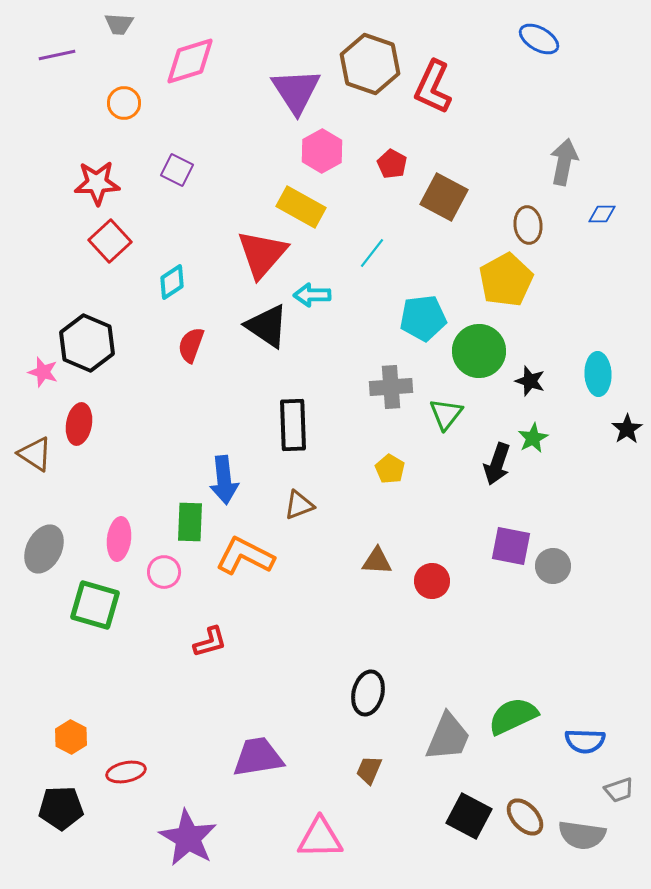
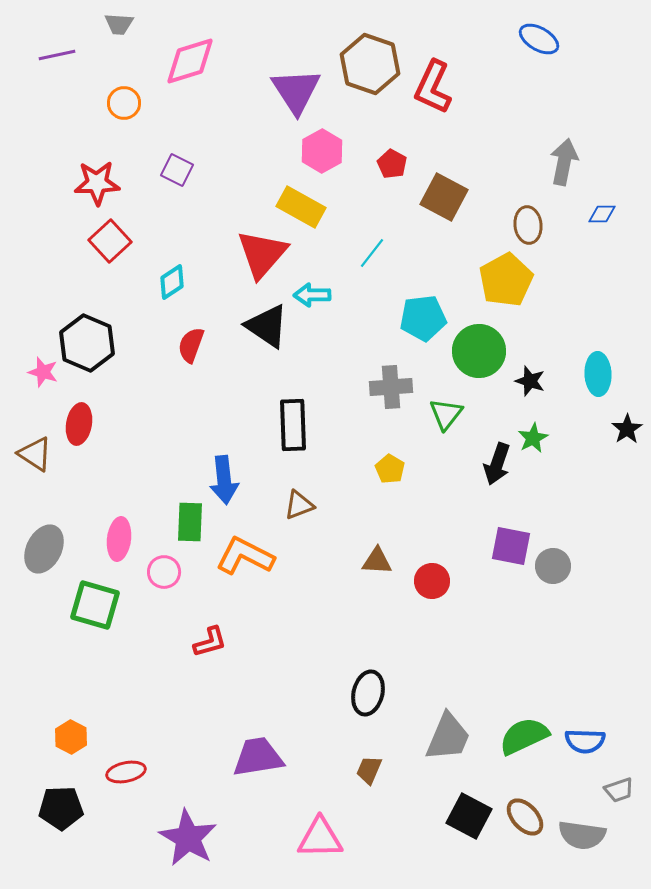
green semicircle at (513, 716): moved 11 px right, 20 px down
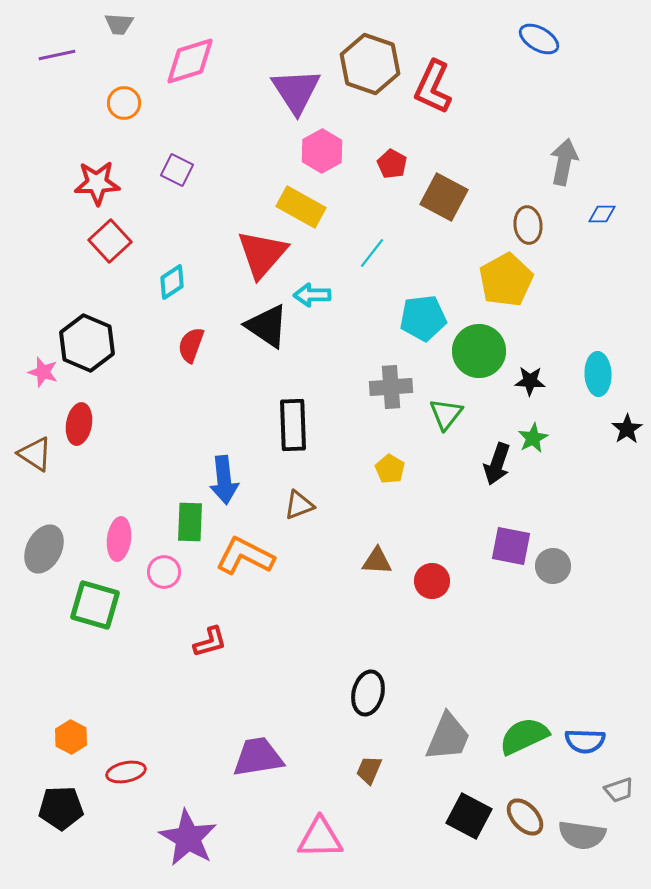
black star at (530, 381): rotated 16 degrees counterclockwise
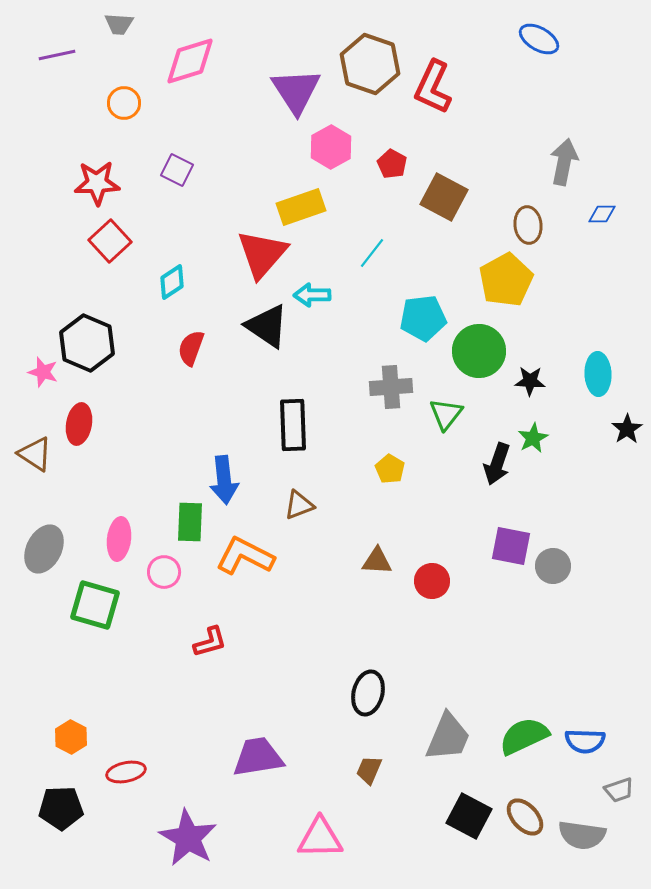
pink hexagon at (322, 151): moved 9 px right, 4 px up
yellow rectangle at (301, 207): rotated 48 degrees counterclockwise
red semicircle at (191, 345): moved 3 px down
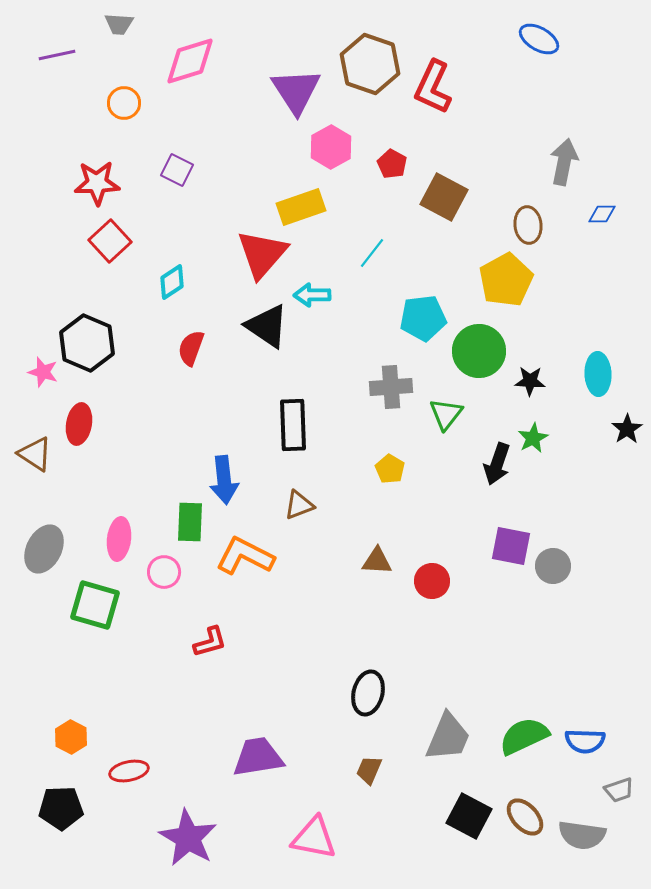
red ellipse at (126, 772): moved 3 px right, 1 px up
pink triangle at (320, 838): moved 6 px left; rotated 12 degrees clockwise
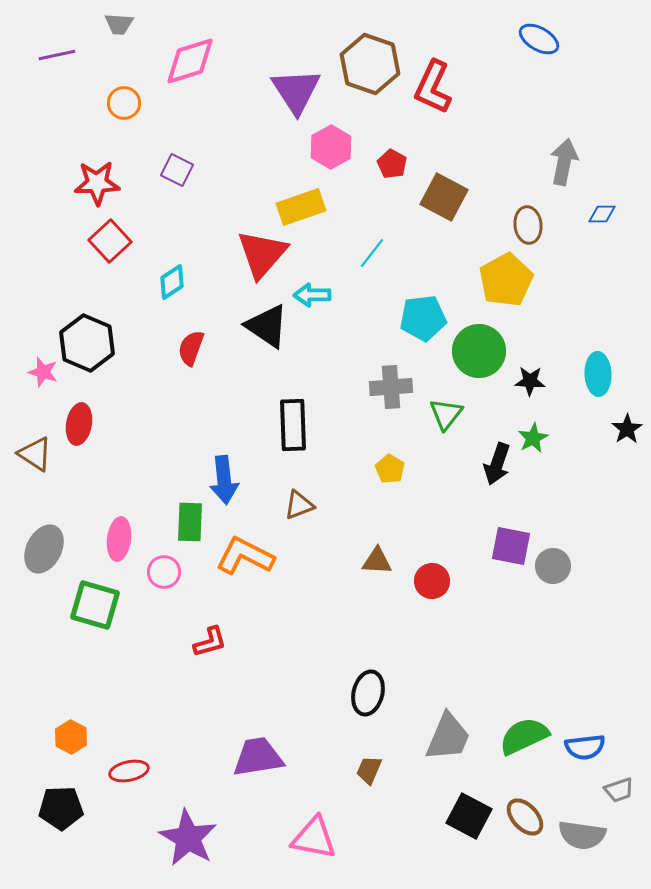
blue semicircle at (585, 741): moved 6 px down; rotated 9 degrees counterclockwise
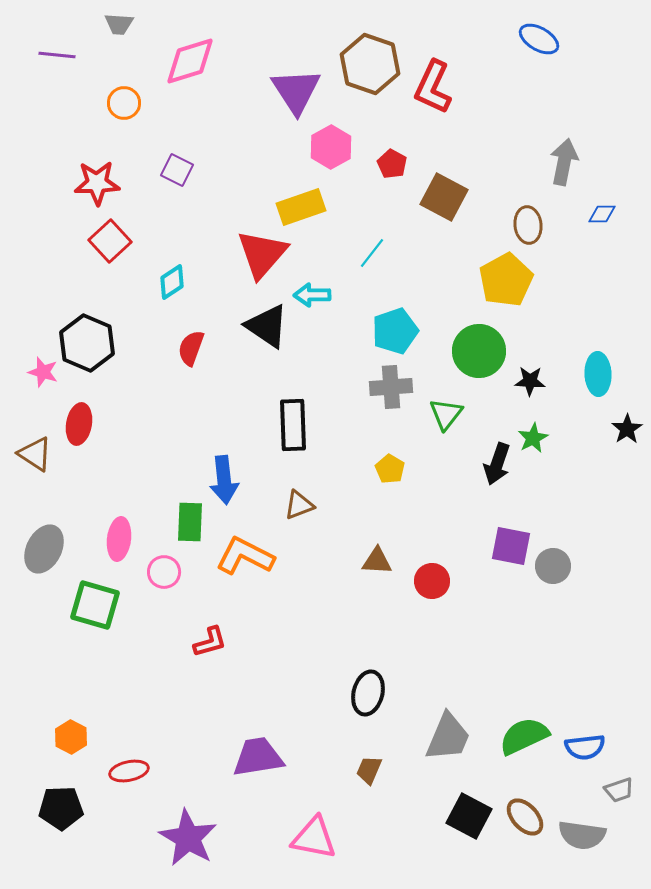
purple line at (57, 55): rotated 18 degrees clockwise
cyan pentagon at (423, 318): moved 28 px left, 13 px down; rotated 12 degrees counterclockwise
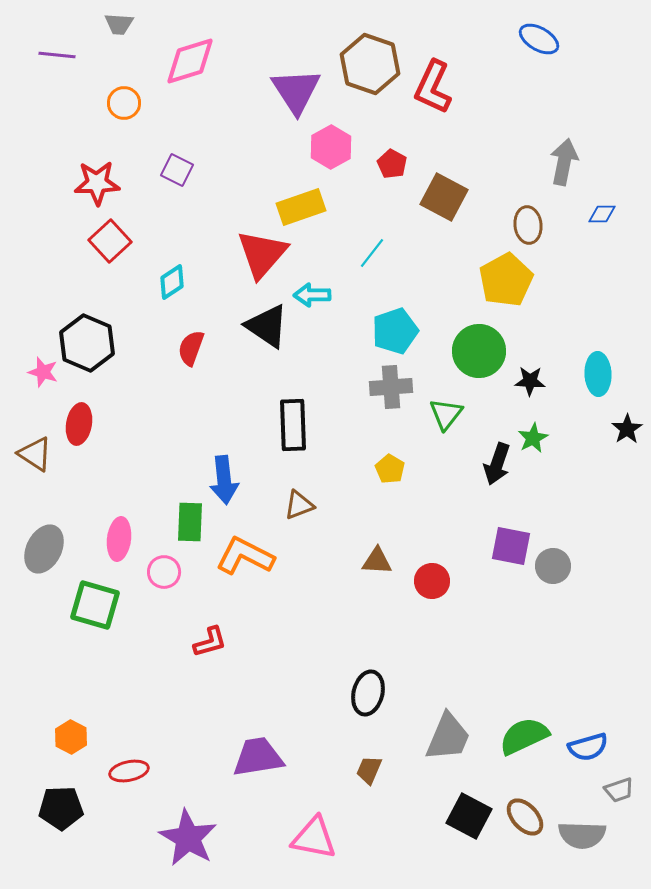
blue semicircle at (585, 747): moved 3 px right; rotated 9 degrees counterclockwise
gray semicircle at (582, 835): rotated 6 degrees counterclockwise
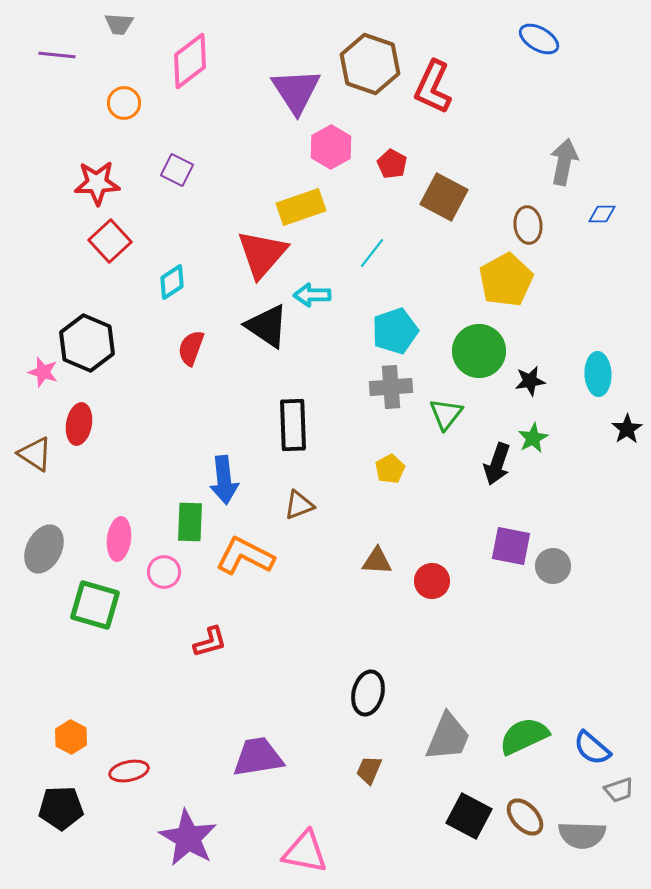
pink diamond at (190, 61): rotated 20 degrees counterclockwise
black star at (530, 381): rotated 12 degrees counterclockwise
yellow pentagon at (390, 469): rotated 12 degrees clockwise
blue semicircle at (588, 747): moved 4 px right, 1 px down; rotated 57 degrees clockwise
pink triangle at (314, 838): moved 9 px left, 14 px down
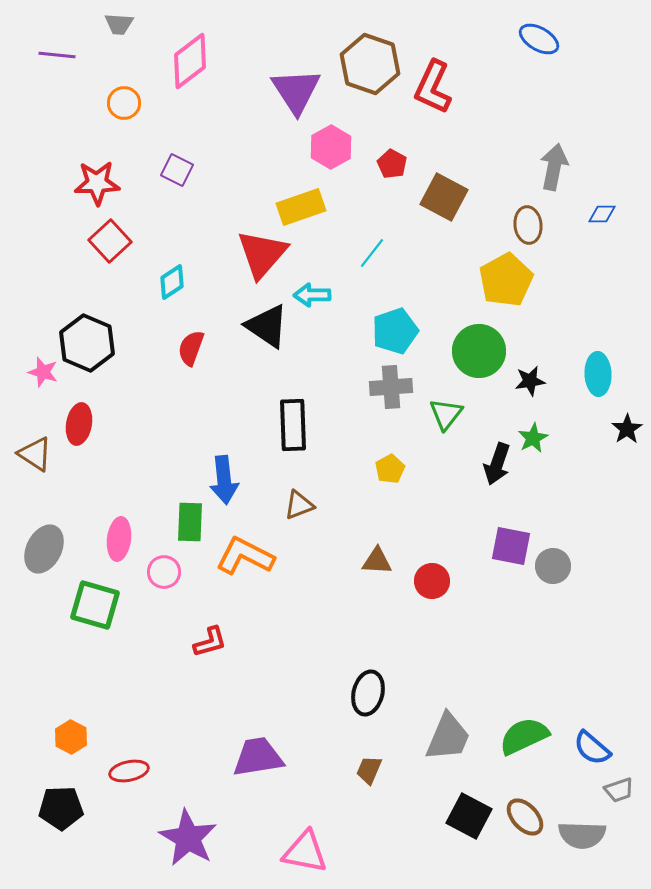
gray arrow at (564, 162): moved 10 px left, 5 px down
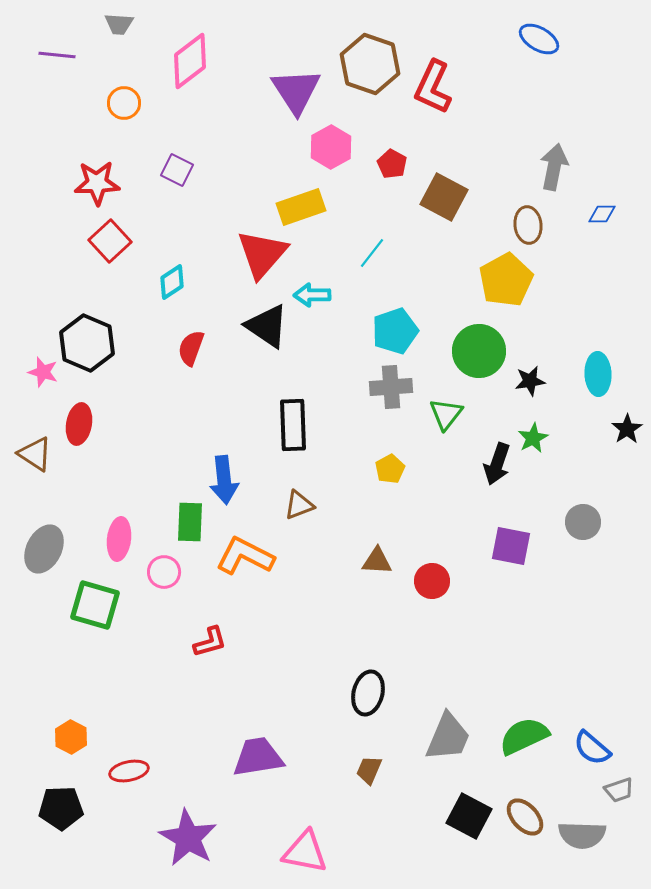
gray circle at (553, 566): moved 30 px right, 44 px up
